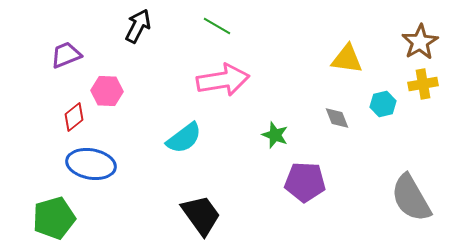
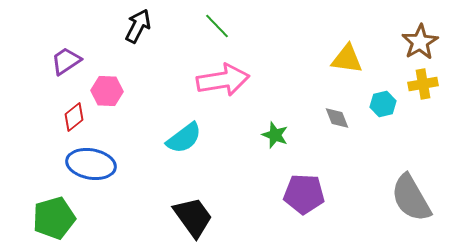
green line: rotated 16 degrees clockwise
purple trapezoid: moved 6 px down; rotated 12 degrees counterclockwise
purple pentagon: moved 1 px left, 12 px down
black trapezoid: moved 8 px left, 2 px down
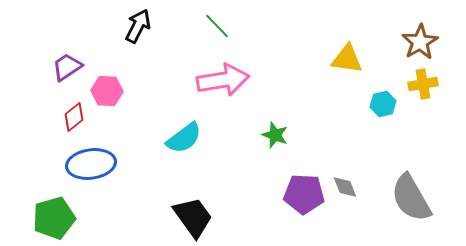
purple trapezoid: moved 1 px right, 6 px down
gray diamond: moved 8 px right, 69 px down
blue ellipse: rotated 18 degrees counterclockwise
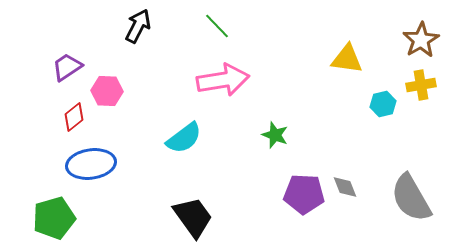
brown star: moved 1 px right, 2 px up
yellow cross: moved 2 px left, 1 px down
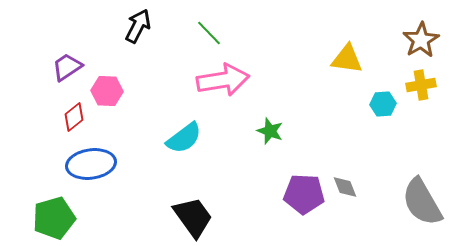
green line: moved 8 px left, 7 px down
cyan hexagon: rotated 10 degrees clockwise
green star: moved 5 px left, 4 px up
gray semicircle: moved 11 px right, 4 px down
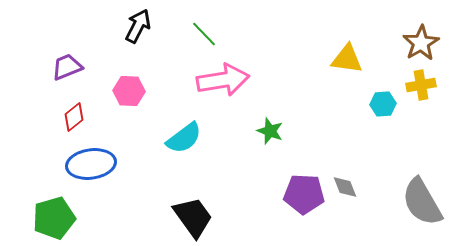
green line: moved 5 px left, 1 px down
brown star: moved 3 px down
purple trapezoid: rotated 12 degrees clockwise
pink hexagon: moved 22 px right
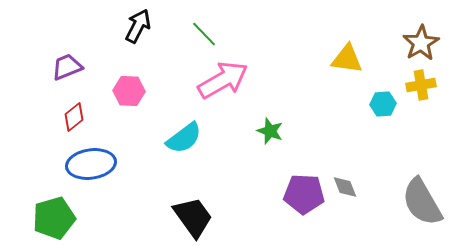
pink arrow: rotated 21 degrees counterclockwise
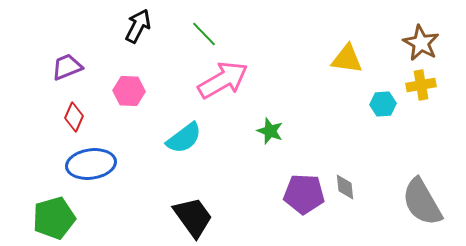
brown star: rotated 12 degrees counterclockwise
red diamond: rotated 28 degrees counterclockwise
gray diamond: rotated 16 degrees clockwise
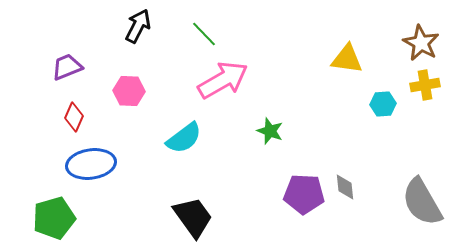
yellow cross: moved 4 px right
